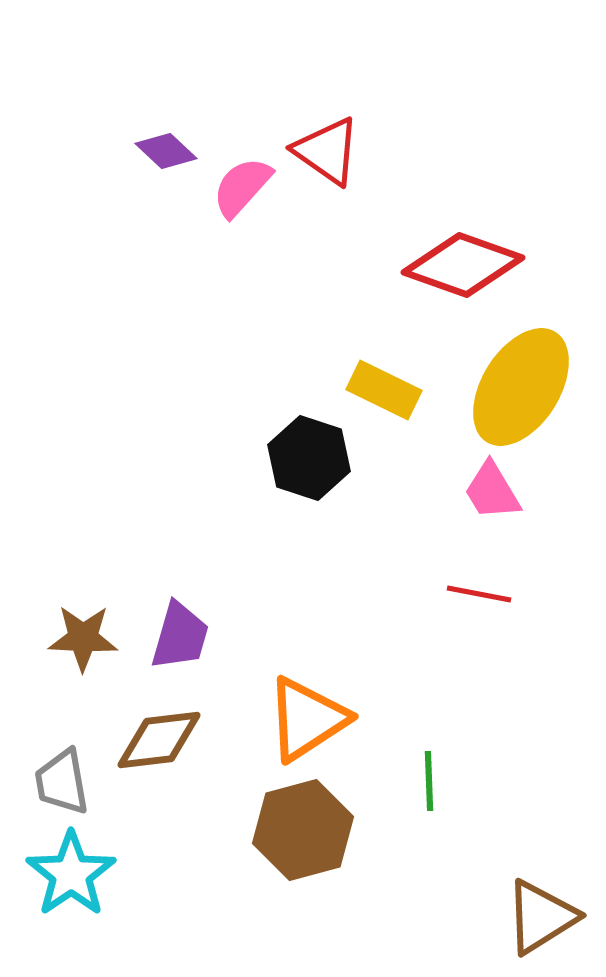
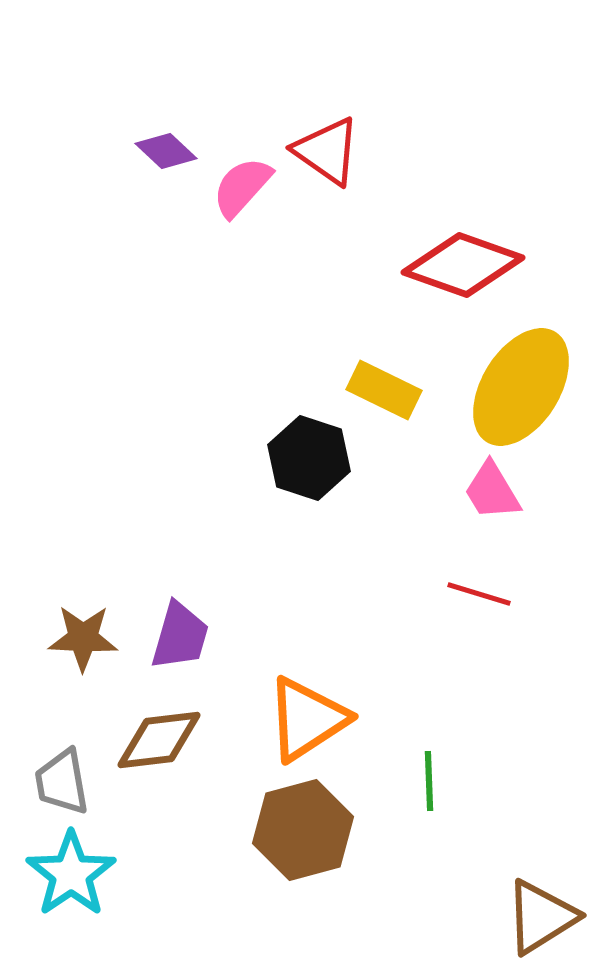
red line: rotated 6 degrees clockwise
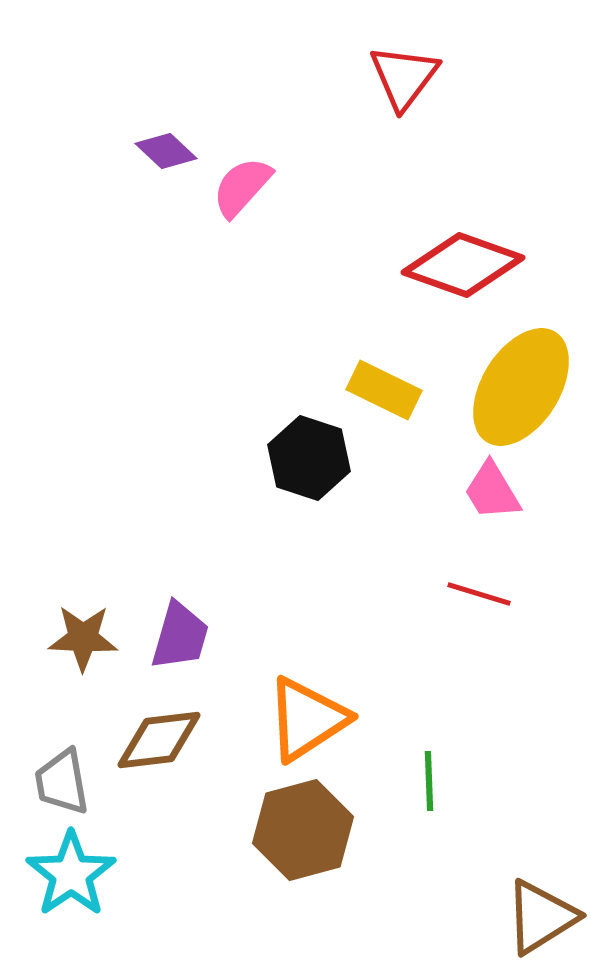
red triangle: moved 77 px right, 74 px up; rotated 32 degrees clockwise
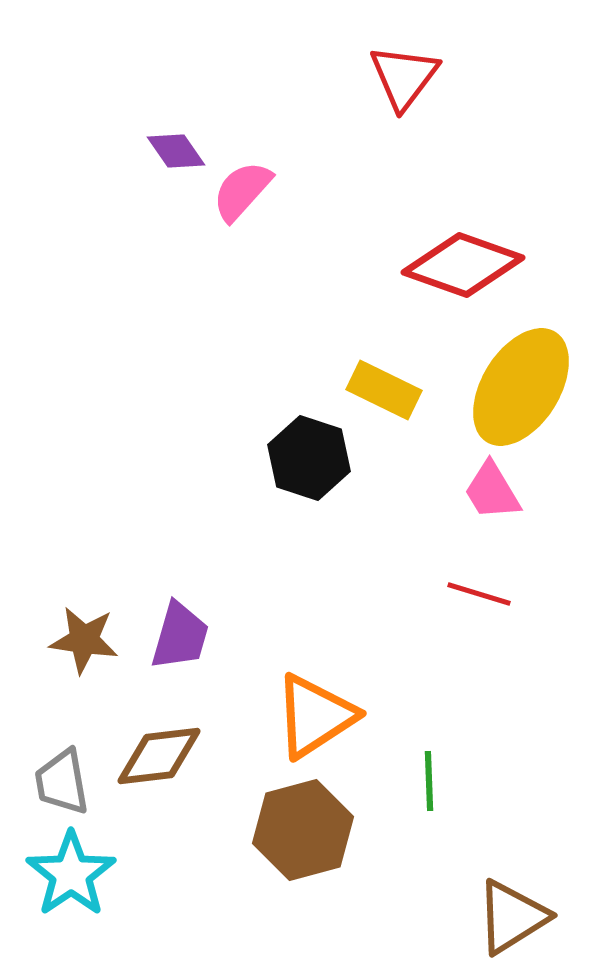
purple diamond: moved 10 px right; rotated 12 degrees clockwise
pink semicircle: moved 4 px down
brown star: moved 1 px right, 2 px down; rotated 6 degrees clockwise
orange triangle: moved 8 px right, 3 px up
brown diamond: moved 16 px down
brown triangle: moved 29 px left
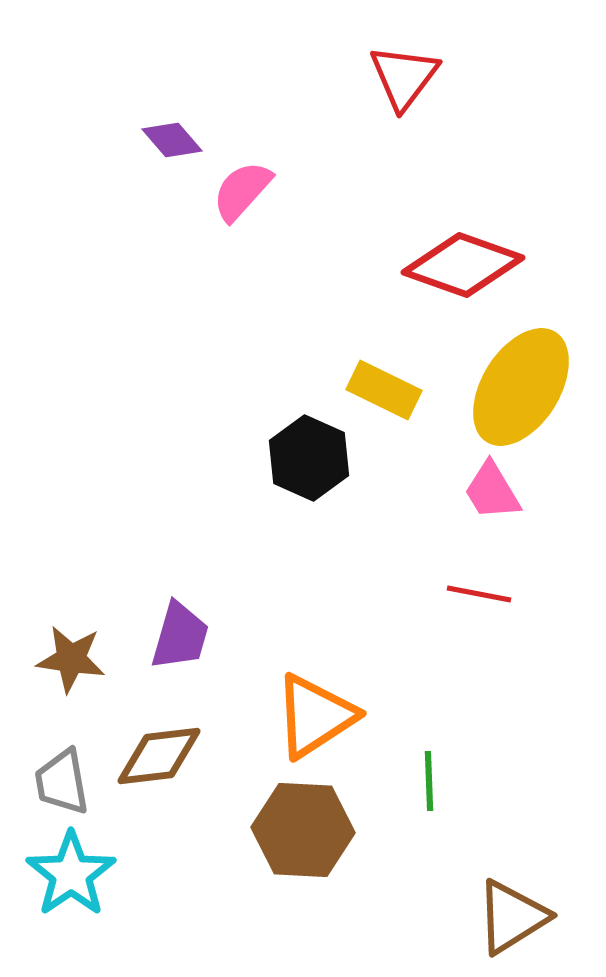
purple diamond: moved 4 px left, 11 px up; rotated 6 degrees counterclockwise
black hexagon: rotated 6 degrees clockwise
red line: rotated 6 degrees counterclockwise
brown star: moved 13 px left, 19 px down
brown hexagon: rotated 18 degrees clockwise
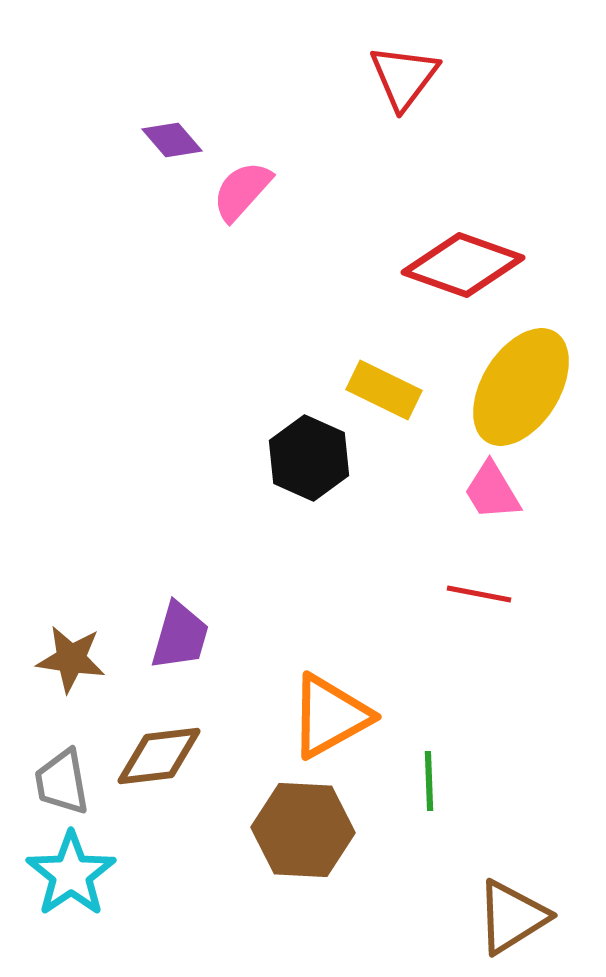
orange triangle: moved 15 px right; rotated 4 degrees clockwise
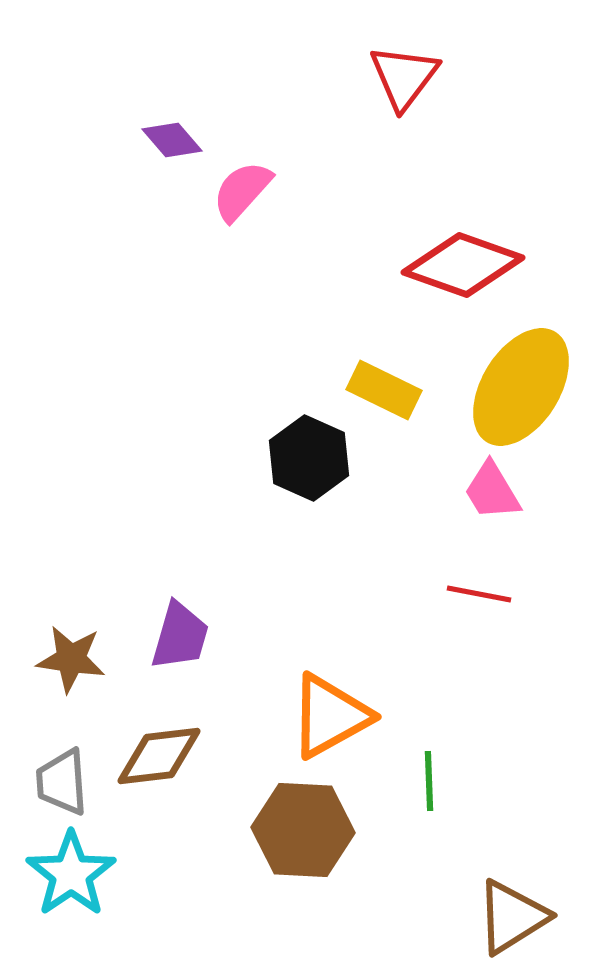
gray trapezoid: rotated 6 degrees clockwise
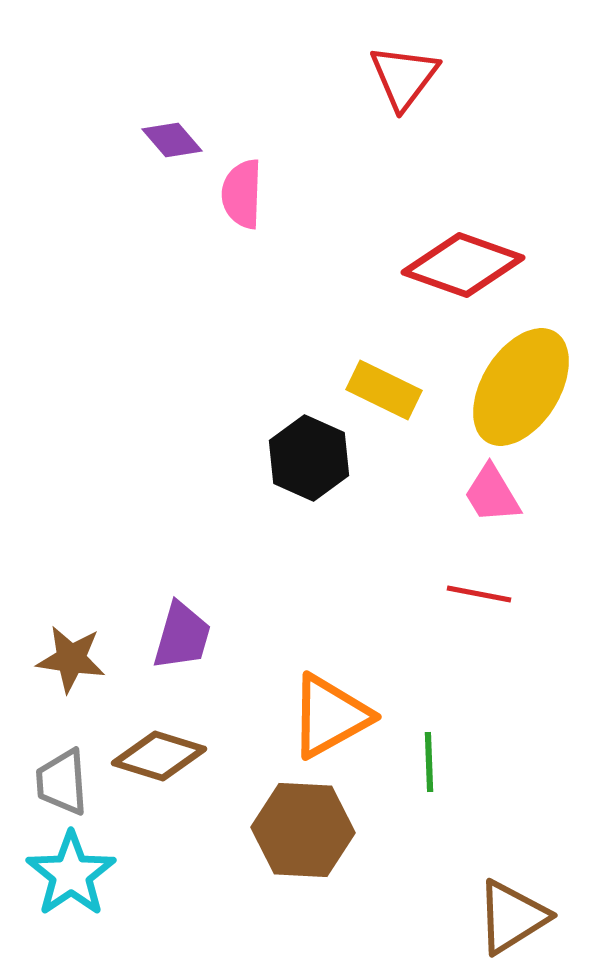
pink semicircle: moved 3 px down; rotated 40 degrees counterclockwise
pink trapezoid: moved 3 px down
purple trapezoid: moved 2 px right
brown diamond: rotated 24 degrees clockwise
green line: moved 19 px up
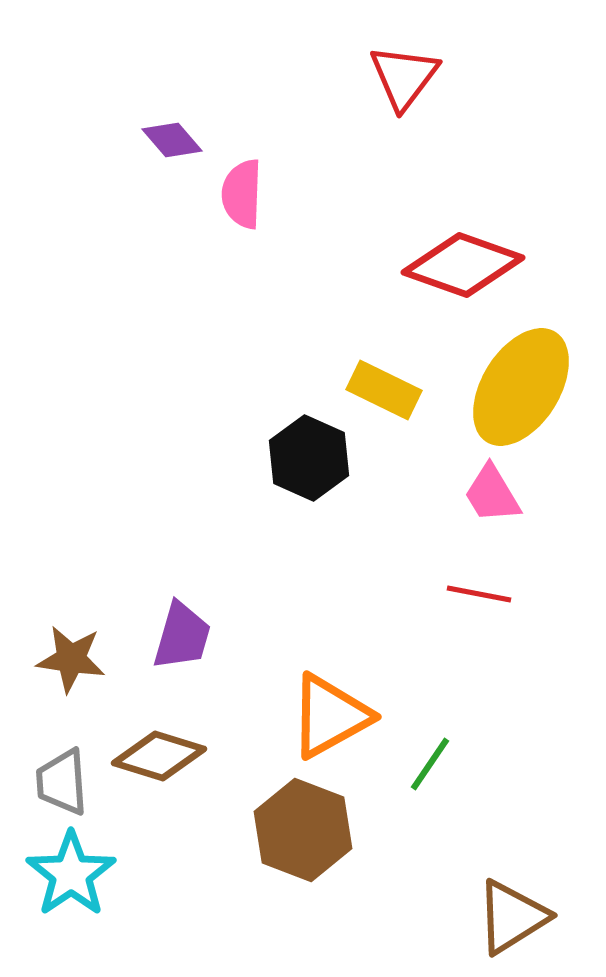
green line: moved 1 px right, 2 px down; rotated 36 degrees clockwise
brown hexagon: rotated 18 degrees clockwise
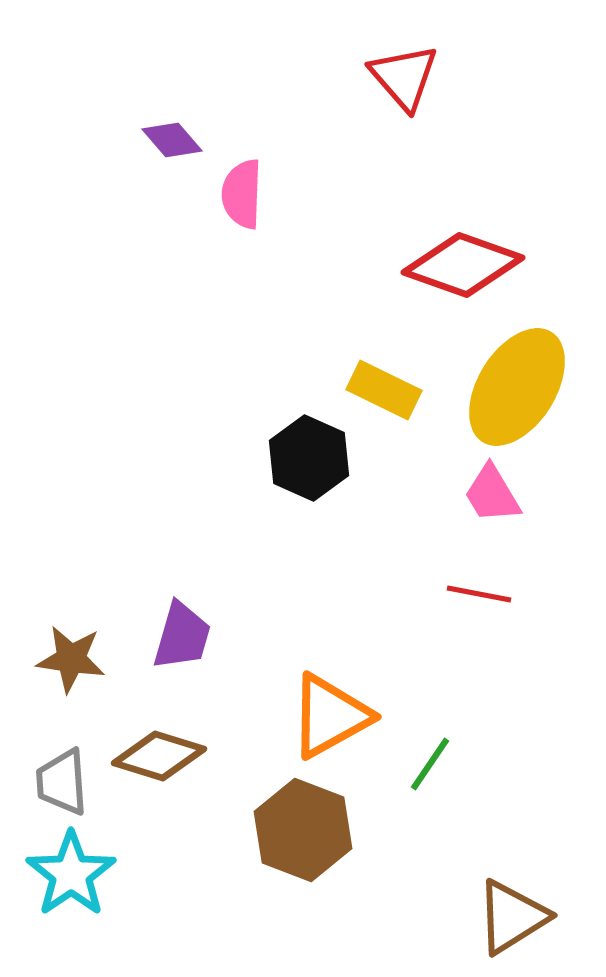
red triangle: rotated 18 degrees counterclockwise
yellow ellipse: moved 4 px left
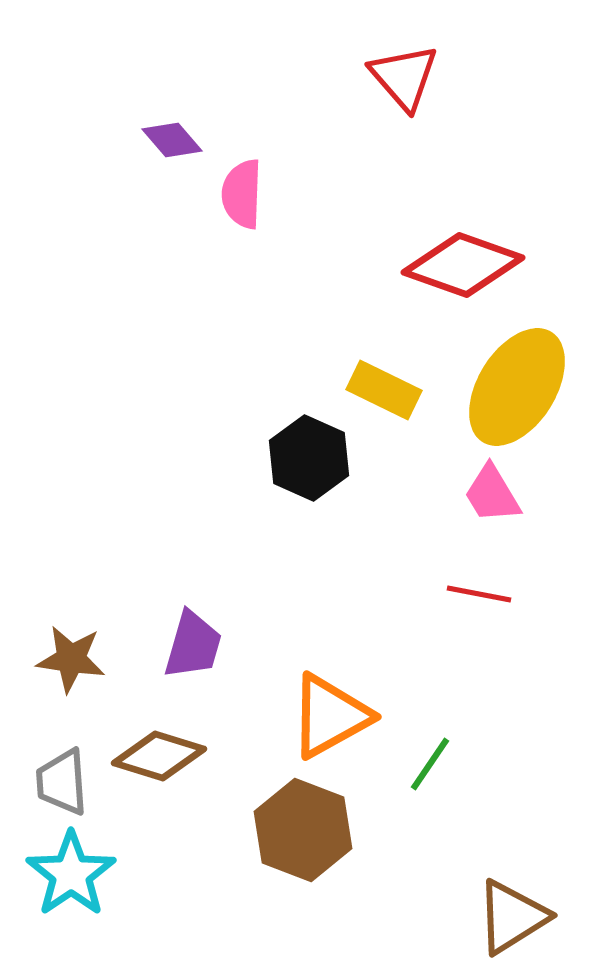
purple trapezoid: moved 11 px right, 9 px down
